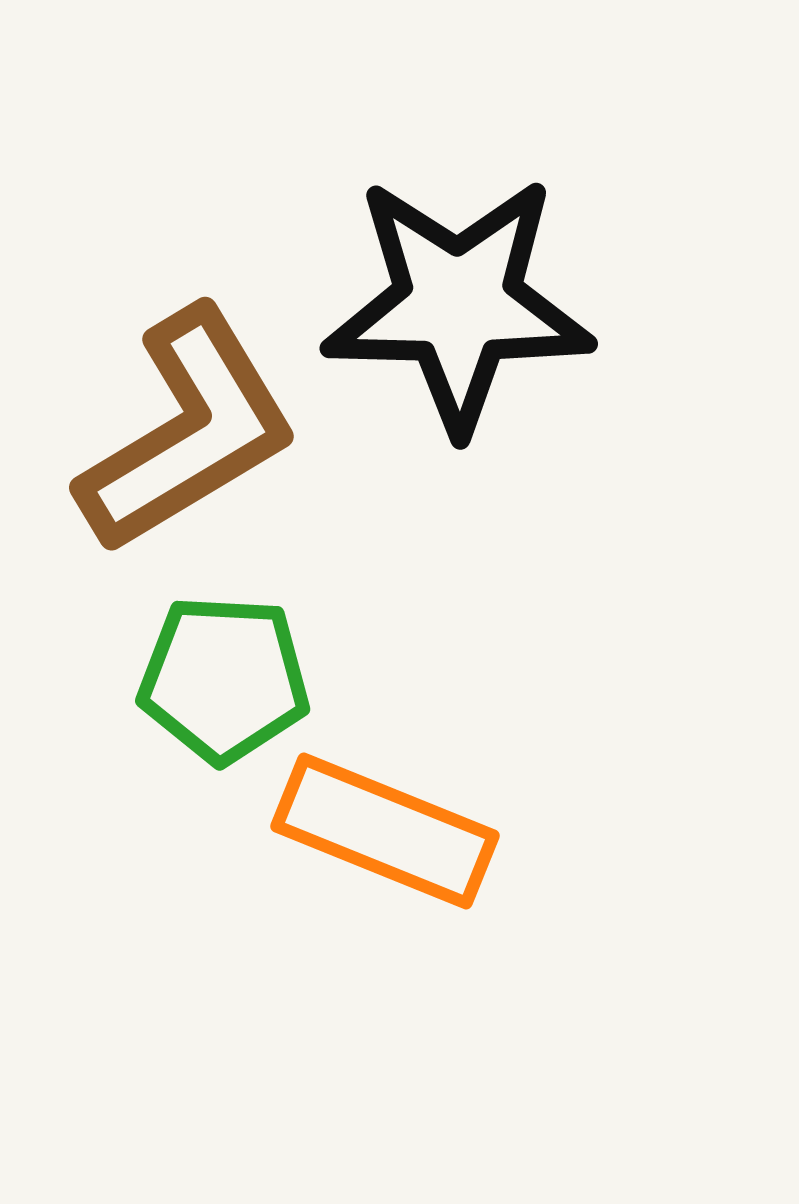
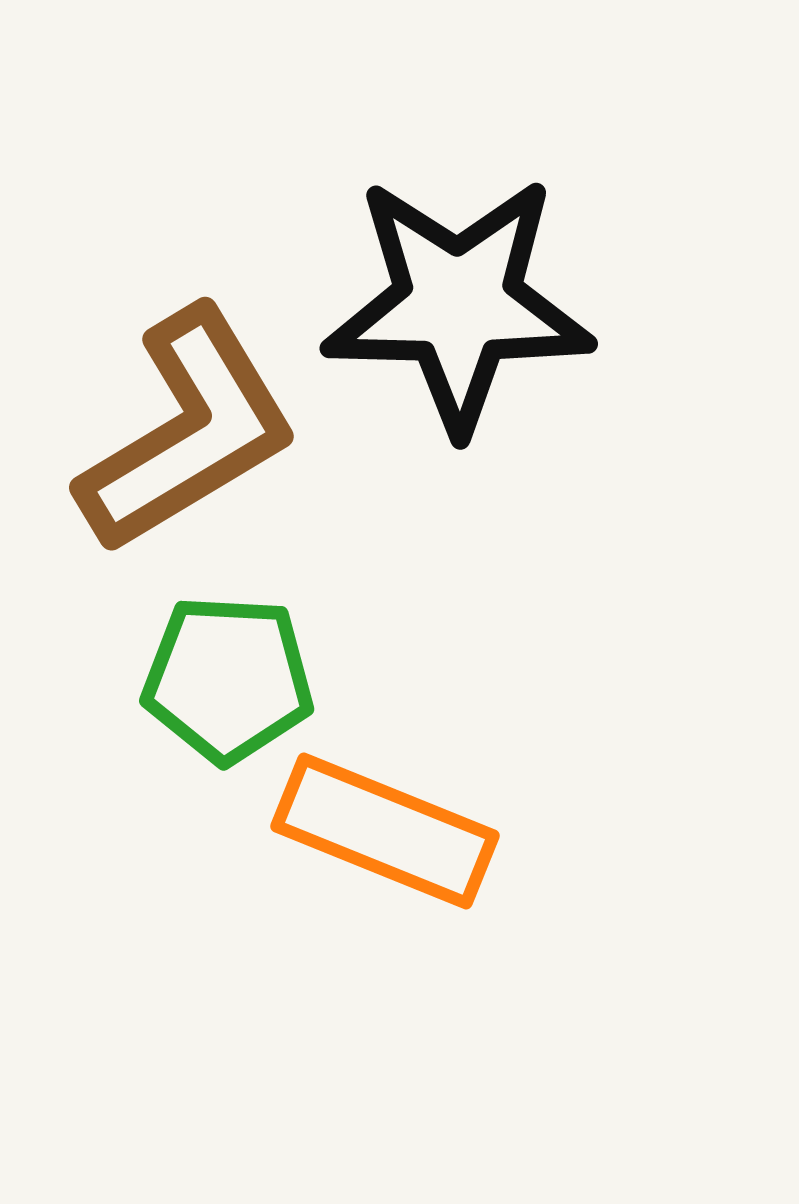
green pentagon: moved 4 px right
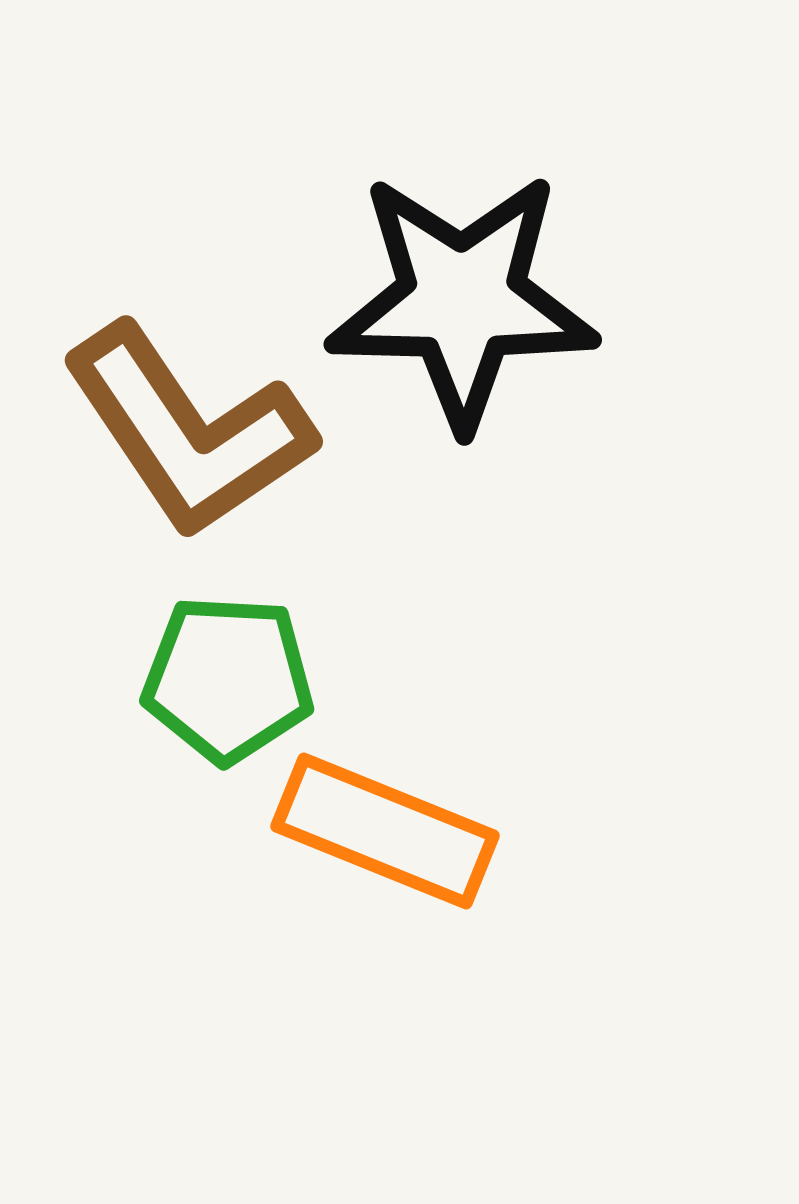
black star: moved 4 px right, 4 px up
brown L-shape: rotated 87 degrees clockwise
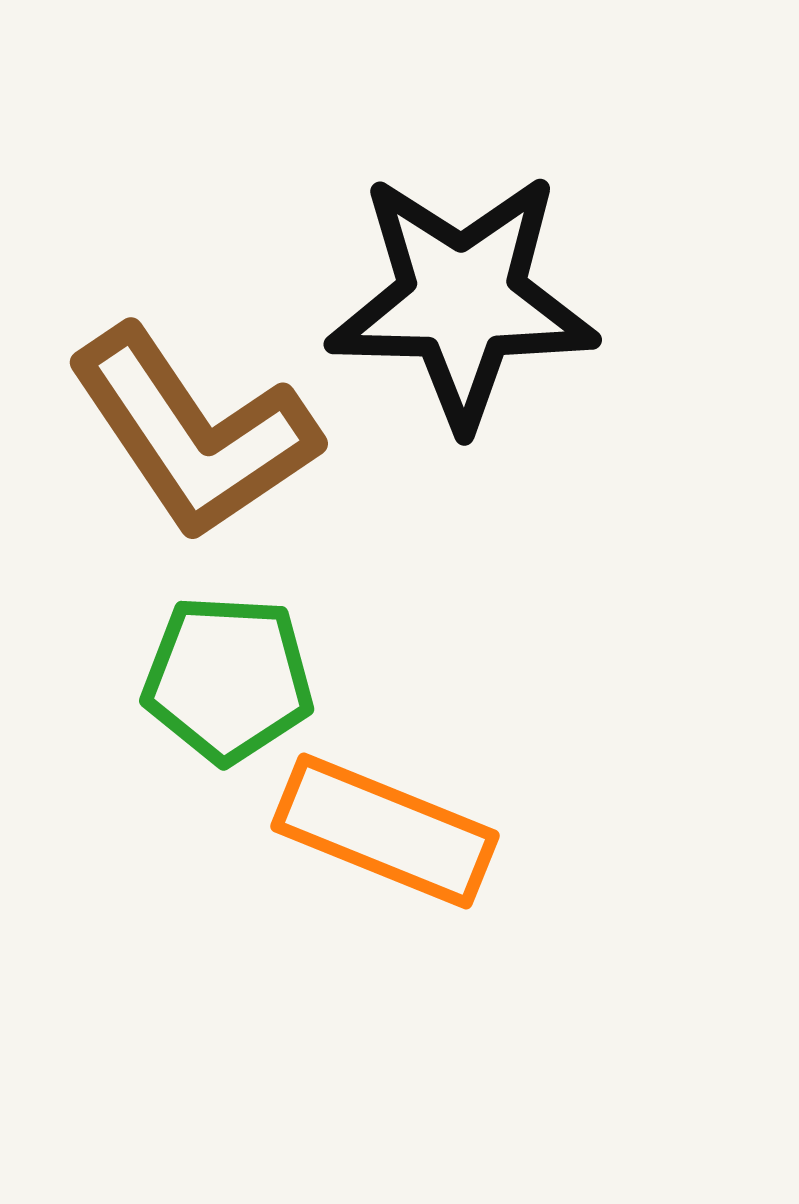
brown L-shape: moved 5 px right, 2 px down
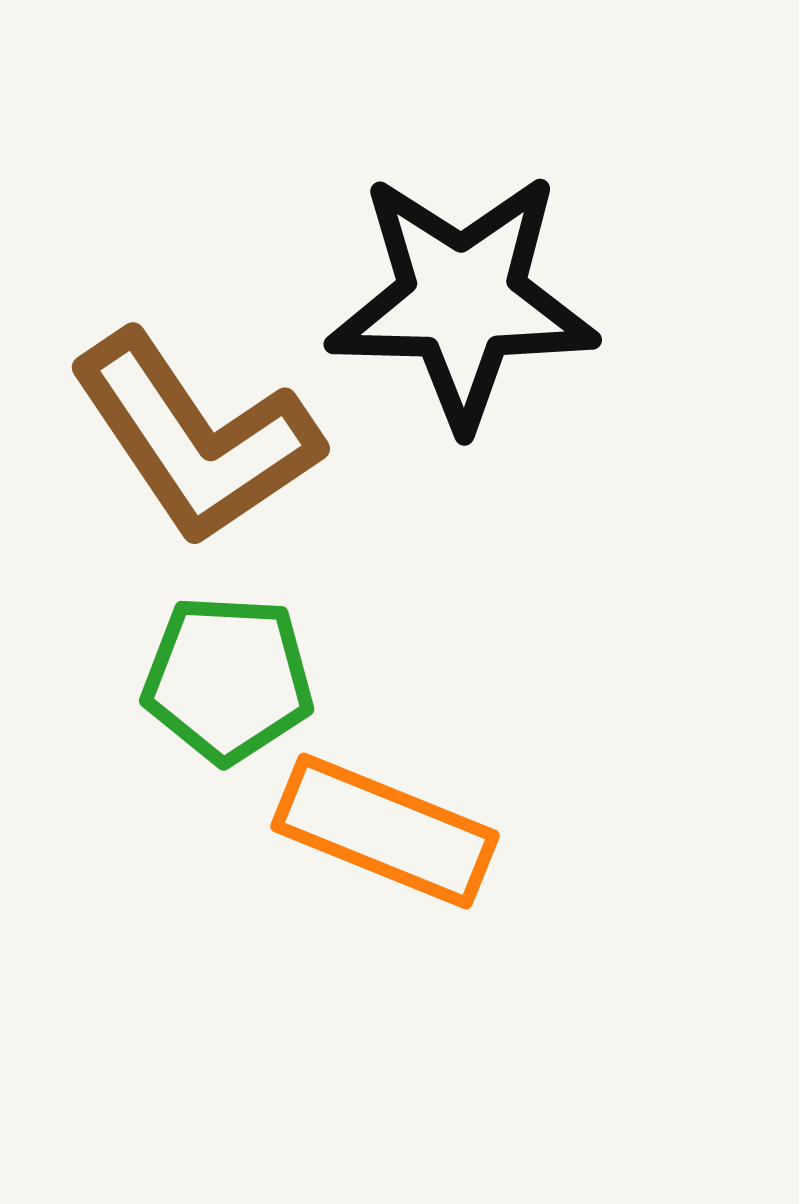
brown L-shape: moved 2 px right, 5 px down
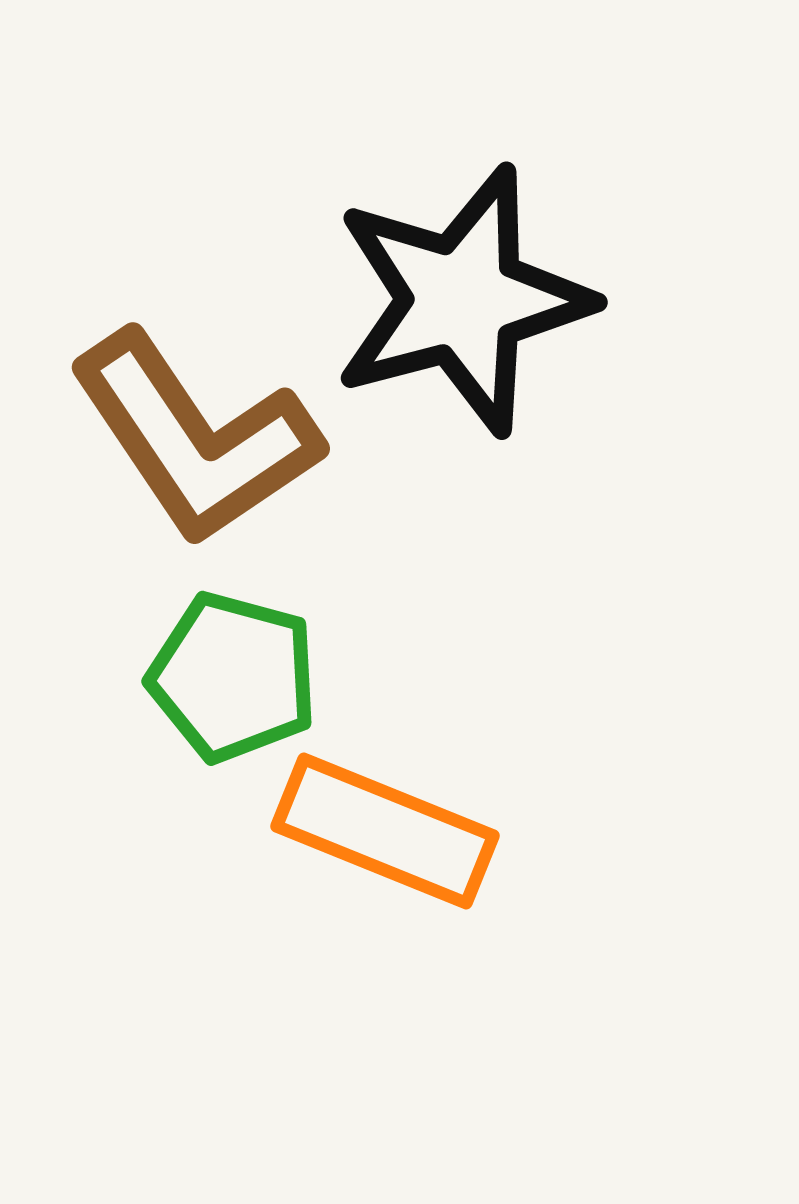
black star: rotated 16 degrees counterclockwise
green pentagon: moved 5 px right, 2 px up; rotated 12 degrees clockwise
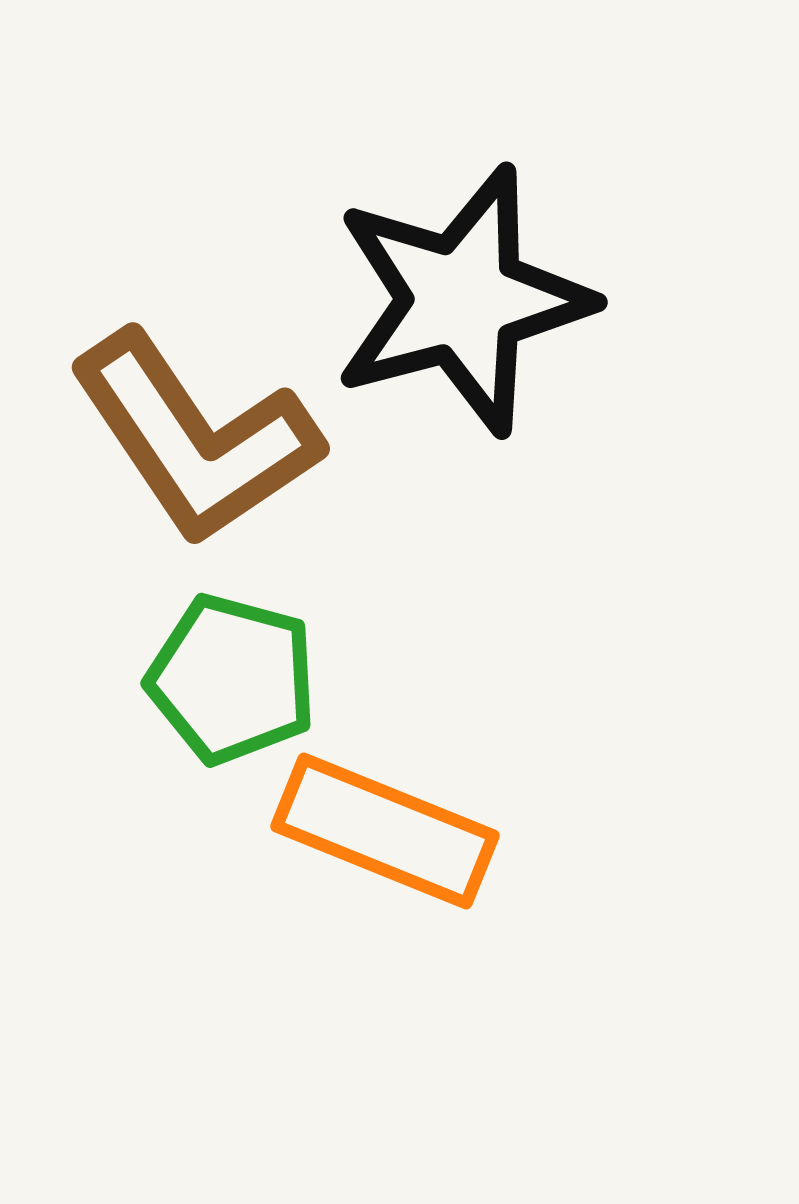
green pentagon: moved 1 px left, 2 px down
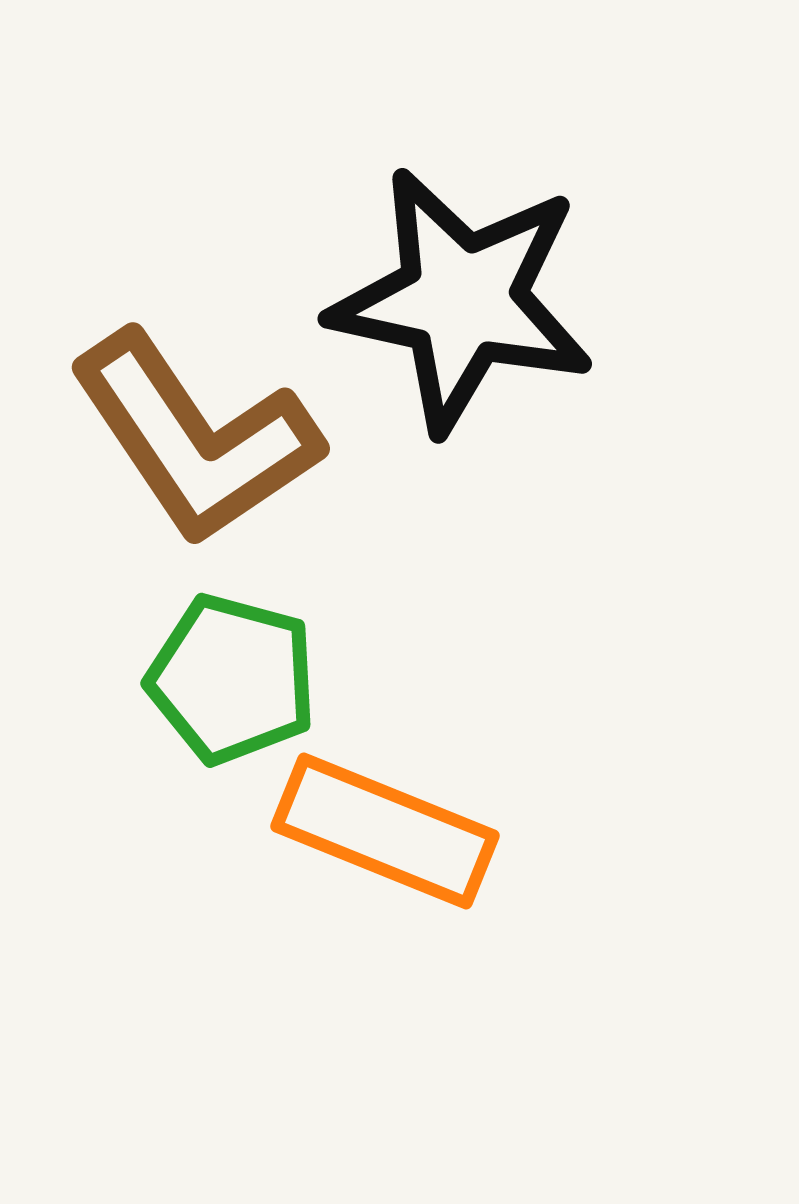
black star: rotated 27 degrees clockwise
